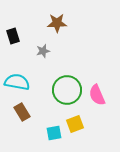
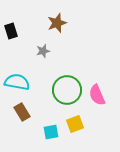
brown star: rotated 18 degrees counterclockwise
black rectangle: moved 2 px left, 5 px up
cyan square: moved 3 px left, 1 px up
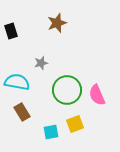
gray star: moved 2 px left, 12 px down
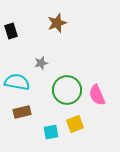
brown rectangle: rotated 72 degrees counterclockwise
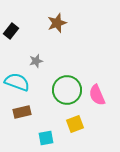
black rectangle: rotated 56 degrees clockwise
gray star: moved 5 px left, 2 px up
cyan semicircle: rotated 10 degrees clockwise
cyan square: moved 5 px left, 6 px down
